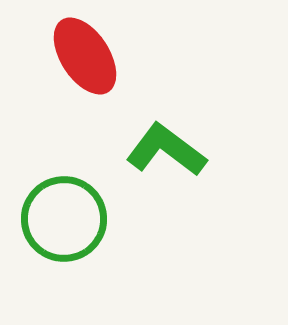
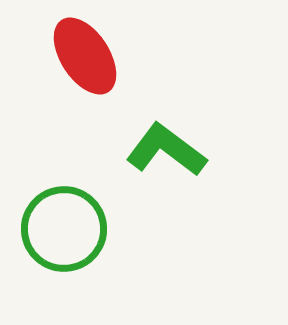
green circle: moved 10 px down
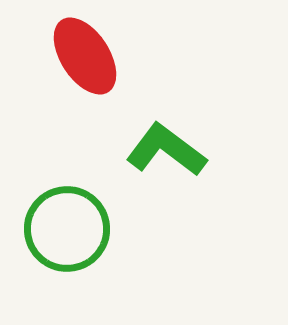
green circle: moved 3 px right
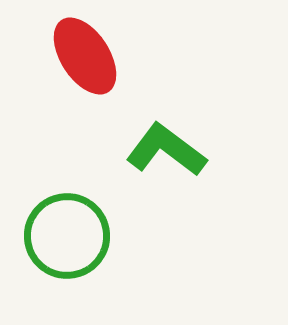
green circle: moved 7 px down
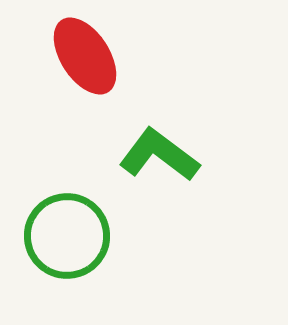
green L-shape: moved 7 px left, 5 px down
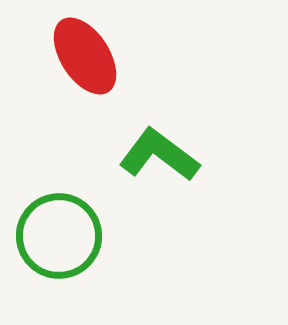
green circle: moved 8 px left
